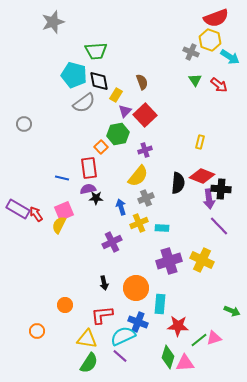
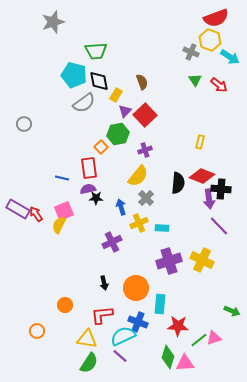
gray cross at (146, 198): rotated 21 degrees counterclockwise
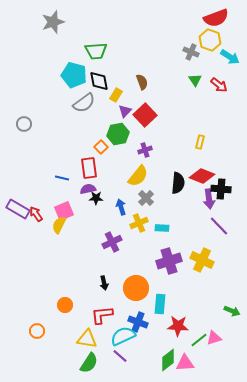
green diamond at (168, 357): moved 3 px down; rotated 35 degrees clockwise
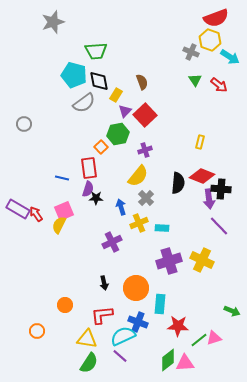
purple semicircle at (88, 189): rotated 119 degrees clockwise
